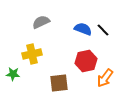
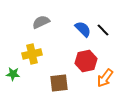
blue semicircle: rotated 24 degrees clockwise
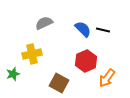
gray semicircle: moved 3 px right, 1 px down
black line: rotated 32 degrees counterclockwise
red hexagon: rotated 10 degrees counterclockwise
green star: rotated 24 degrees counterclockwise
orange arrow: moved 2 px right
brown square: rotated 36 degrees clockwise
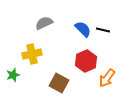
green star: moved 1 px down
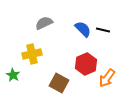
red hexagon: moved 3 px down
green star: rotated 24 degrees counterclockwise
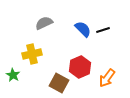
black line: rotated 32 degrees counterclockwise
red hexagon: moved 6 px left, 3 px down
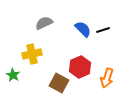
orange arrow: rotated 18 degrees counterclockwise
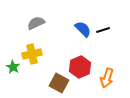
gray semicircle: moved 8 px left
green star: moved 8 px up
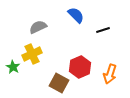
gray semicircle: moved 2 px right, 4 px down
blue semicircle: moved 7 px left, 14 px up
yellow cross: rotated 12 degrees counterclockwise
orange arrow: moved 3 px right, 4 px up
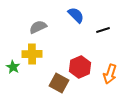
yellow cross: rotated 24 degrees clockwise
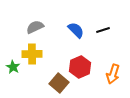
blue semicircle: moved 15 px down
gray semicircle: moved 3 px left
orange arrow: moved 3 px right
brown square: rotated 12 degrees clockwise
